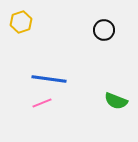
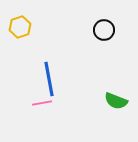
yellow hexagon: moved 1 px left, 5 px down
blue line: rotated 72 degrees clockwise
pink line: rotated 12 degrees clockwise
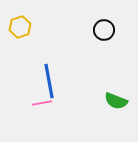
blue line: moved 2 px down
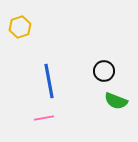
black circle: moved 41 px down
pink line: moved 2 px right, 15 px down
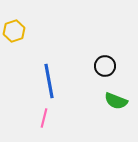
yellow hexagon: moved 6 px left, 4 px down
black circle: moved 1 px right, 5 px up
pink line: rotated 66 degrees counterclockwise
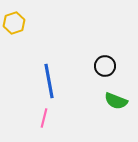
yellow hexagon: moved 8 px up
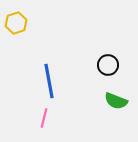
yellow hexagon: moved 2 px right
black circle: moved 3 px right, 1 px up
